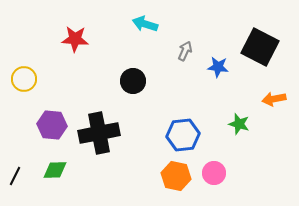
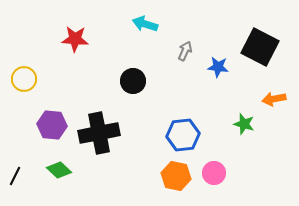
green star: moved 5 px right
green diamond: moved 4 px right; rotated 45 degrees clockwise
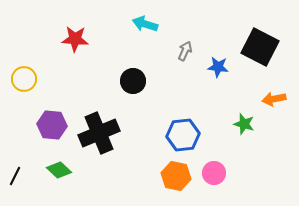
black cross: rotated 12 degrees counterclockwise
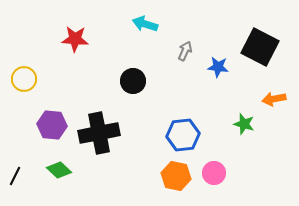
black cross: rotated 12 degrees clockwise
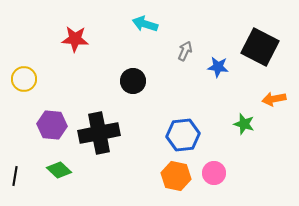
black line: rotated 18 degrees counterclockwise
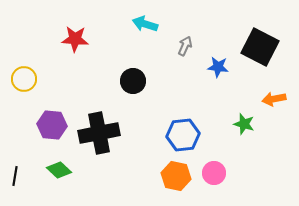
gray arrow: moved 5 px up
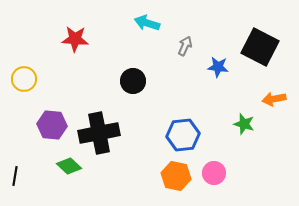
cyan arrow: moved 2 px right, 1 px up
green diamond: moved 10 px right, 4 px up
